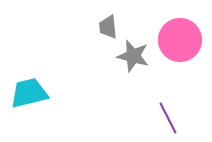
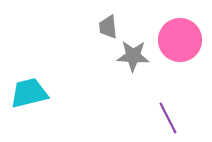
gray star: rotated 12 degrees counterclockwise
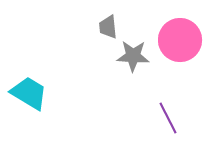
cyan trapezoid: rotated 45 degrees clockwise
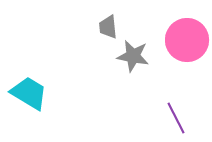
pink circle: moved 7 px right
gray star: rotated 8 degrees clockwise
purple line: moved 8 px right
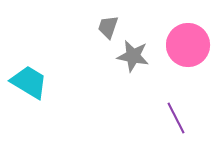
gray trapezoid: rotated 25 degrees clockwise
pink circle: moved 1 px right, 5 px down
cyan trapezoid: moved 11 px up
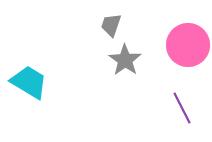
gray trapezoid: moved 3 px right, 2 px up
gray star: moved 8 px left, 4 px down; rotated 24 degrees clockwise
purple line: moved 6 px right, 10 px up
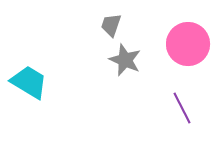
pink circle: moved 1 px up
gray star: rotated 12 degrees counterclockwise
